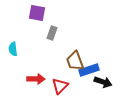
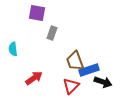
red arrow: moved 2 px left, 1 px up; rotated 36 degrees counterclockwise
red triangle: moved 11 px right
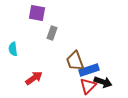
red triangle: moved 17 px right
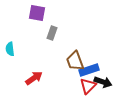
cyan semicircle: moved 3 px left
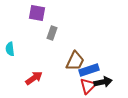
brown trapezoid: rotated 135 degrees counterclockwise
black arrow: rotated 30 degrees counterclockwise
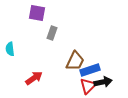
blue rectangle: moved 1 px right
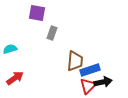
cyan semicircle: rotated 80 degrees clockwise
brown trapezoid: rotated 20 degrees counterclockwise
red arrow: moved 19 px left
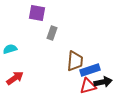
red triangle: rotated 30 degrees clockwise
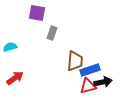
cyan semicircle: moved 2 px up
